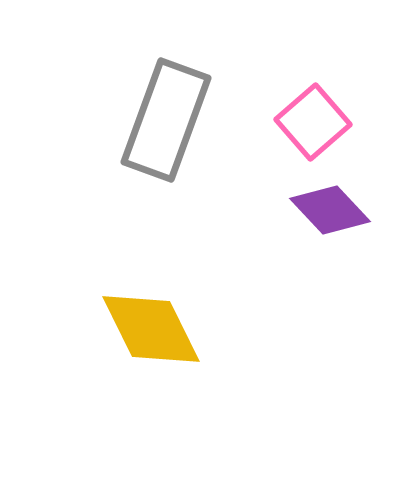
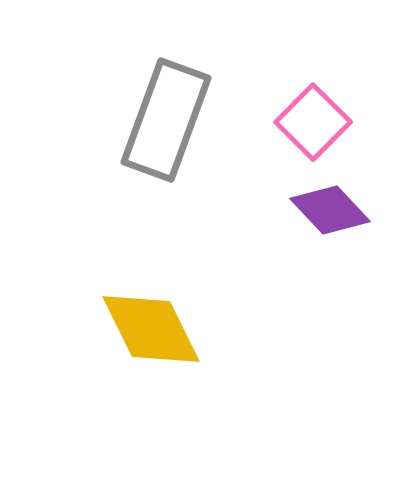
pink square: rotated 4 degrees counterclockwise
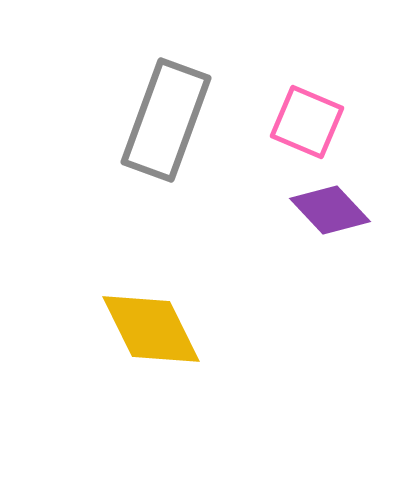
pink square: moved 6 px left; rotated 22 degrees counterclockwise
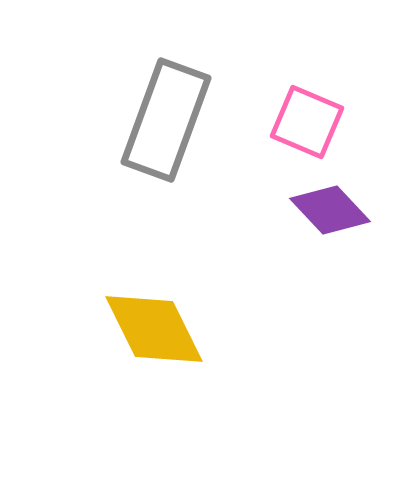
yellow diamond: moved 3 px right
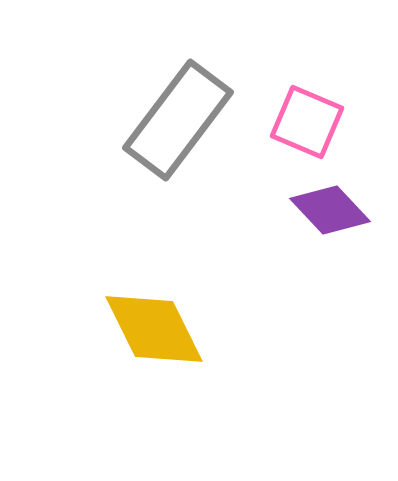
gray rectangle: moved 12 px right; rotated 17 degrees clockwise
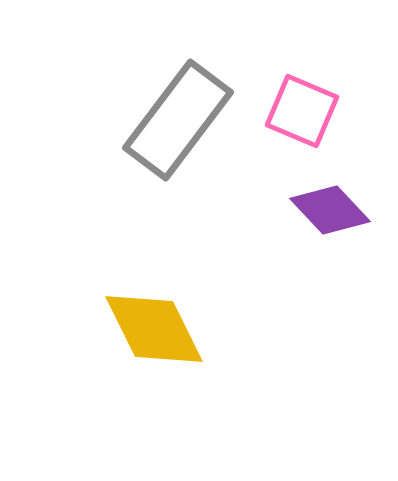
pink square: moved 5 px left, 11 px up
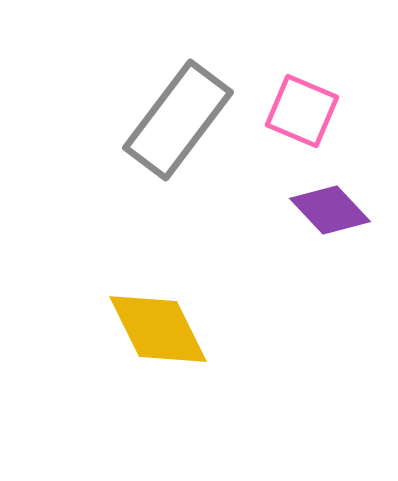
yellow diamond: moved 4 px right
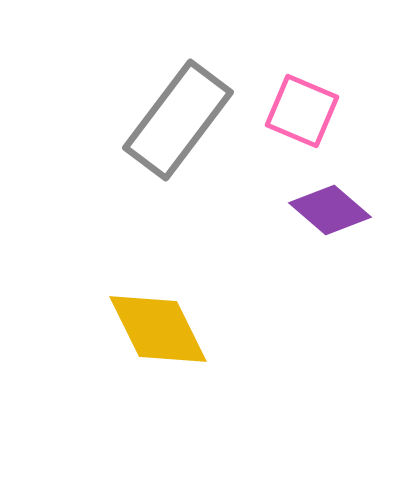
purple diamond: rotated 6 degrees counterclockwise
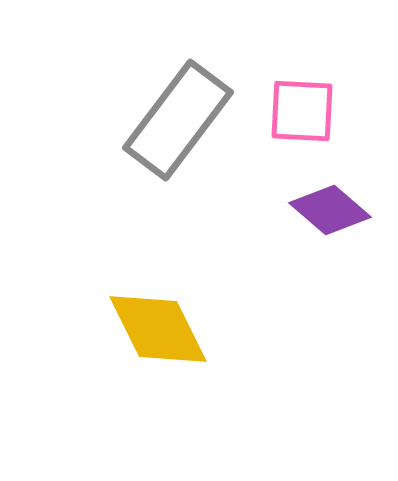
pink square: rotated 20 degrees counterclockwise
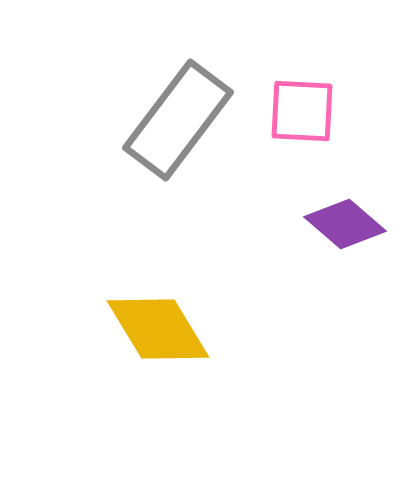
purple diamond: moved 15 px right, 14 px down
yellow diamond: rotated 5 degrees counterclockwise
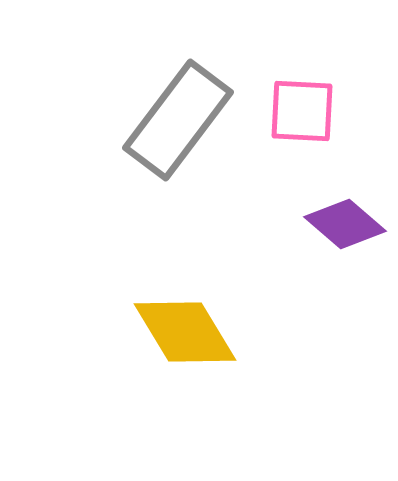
yellow diamond: moved 27 px right, 3 px down
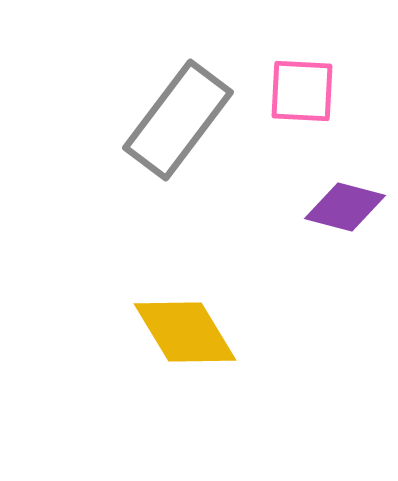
pink square: moved 20 px up
purple diamond: moved 17 px up; rotated 26 degrees counterclockwise
